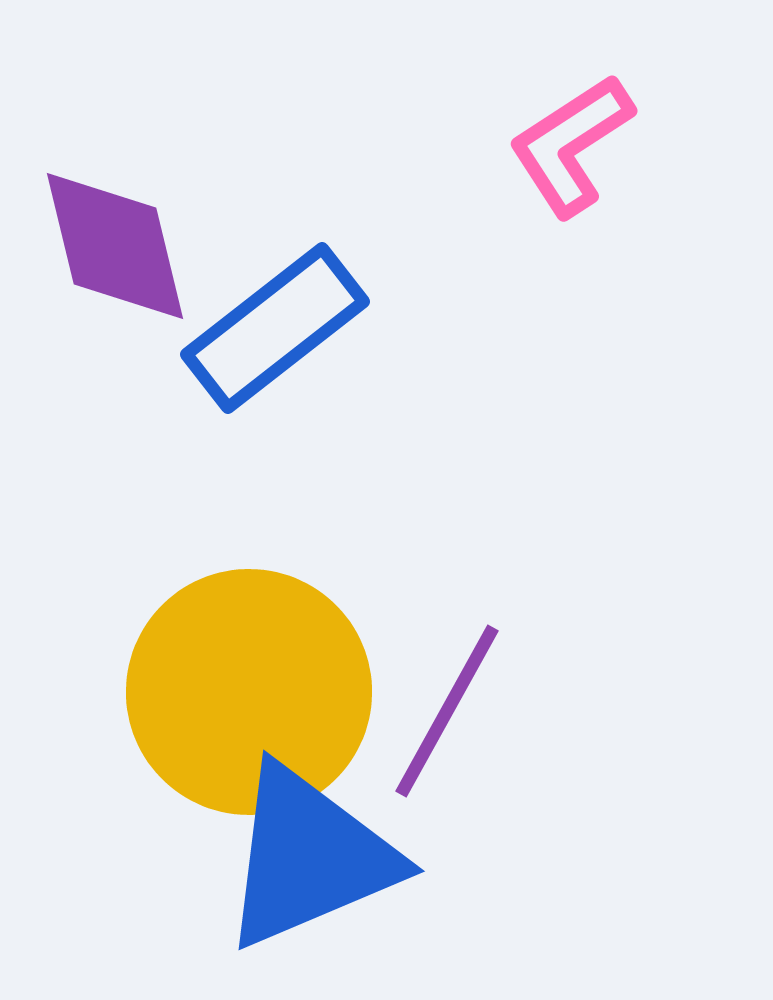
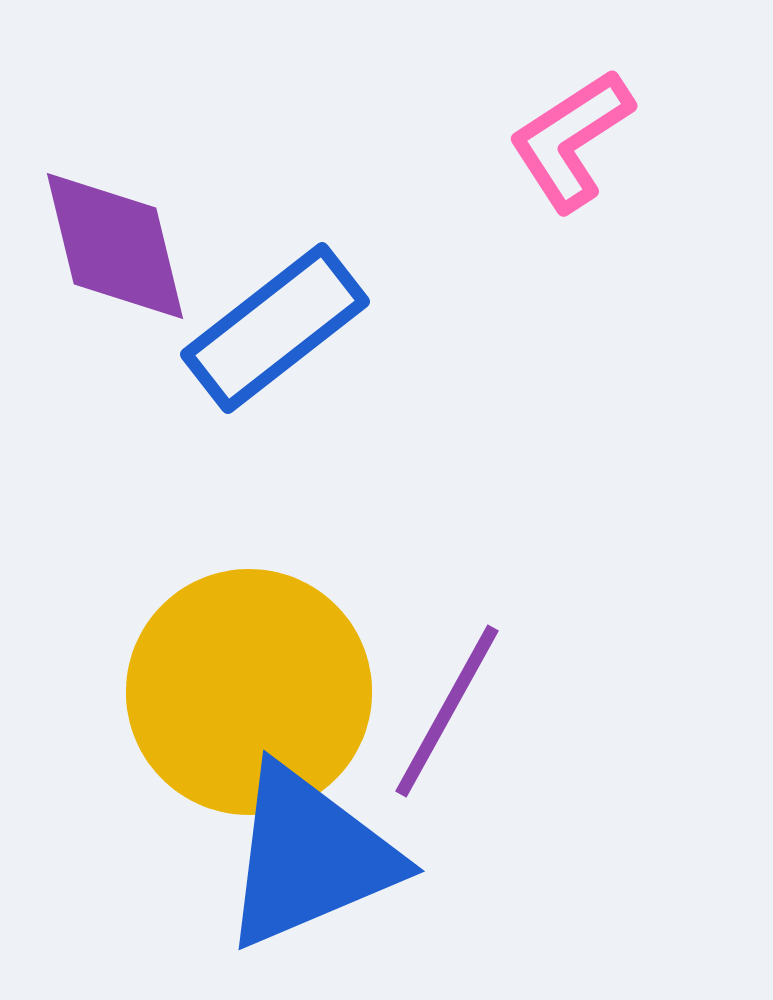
pink L-shape: moved 5 px up
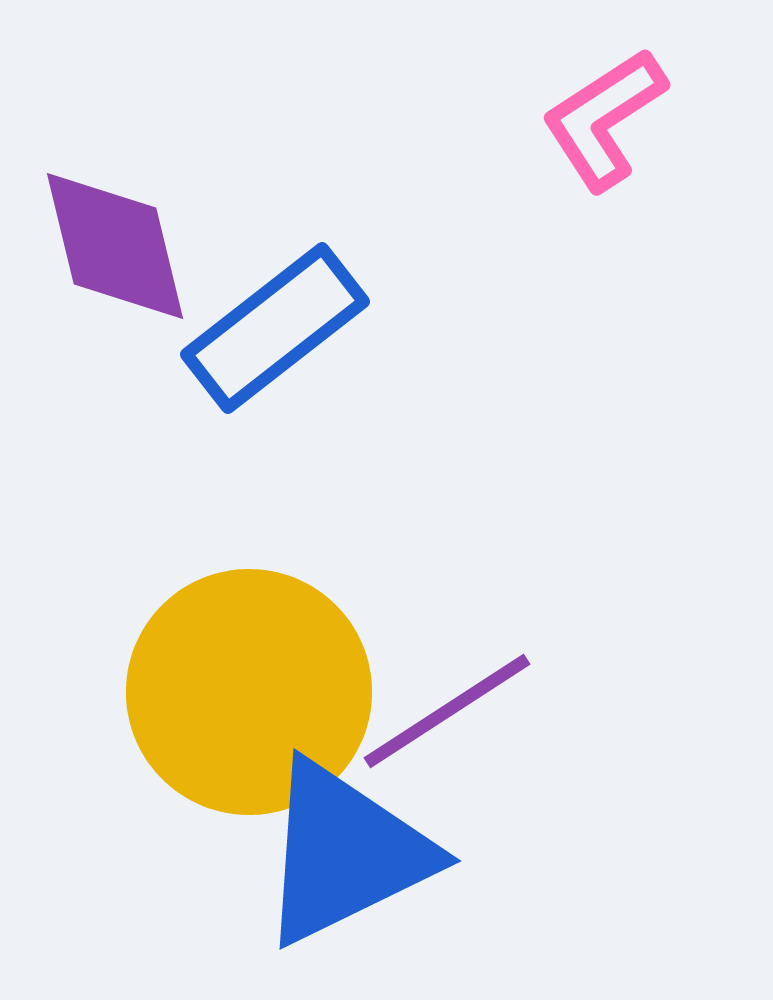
pink L-shape: moved 33 px right, 21 px up
purple line: rotated 28 degrees clockwise
blue triangle: moved 36 px right, 4 px up; rotated 3 degrees counterclockwise
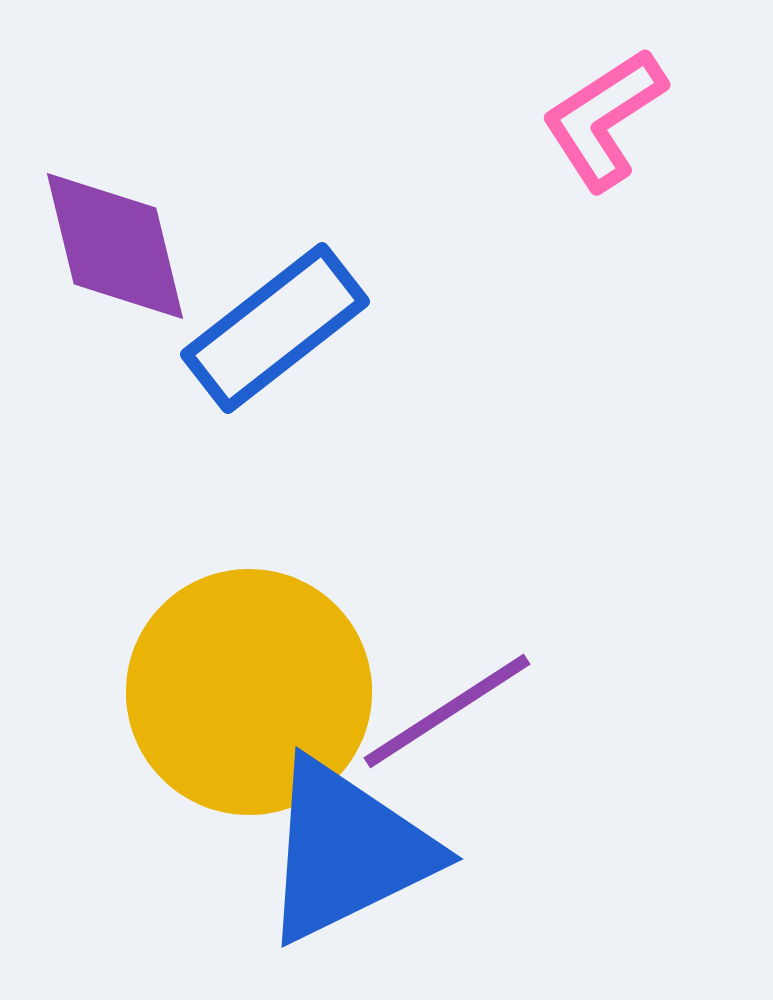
blue triangle: moved 2 px right, 2 px up
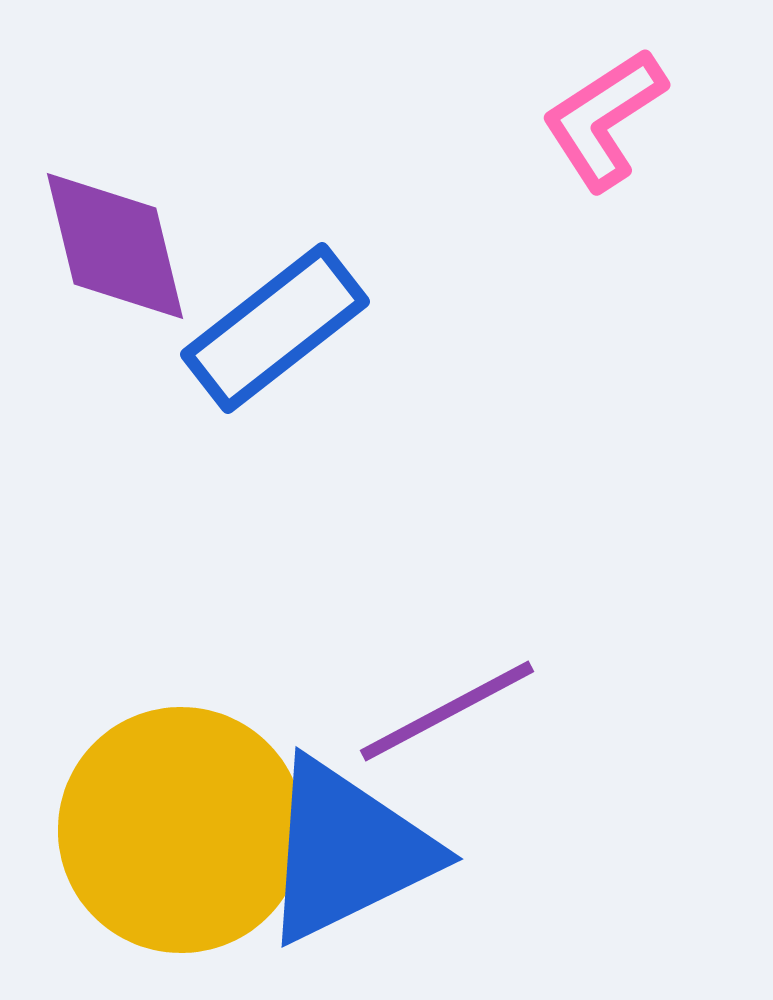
yellow circle: moved 68 px left, 138 px down
purple line: rotated 5 degrees clockwise
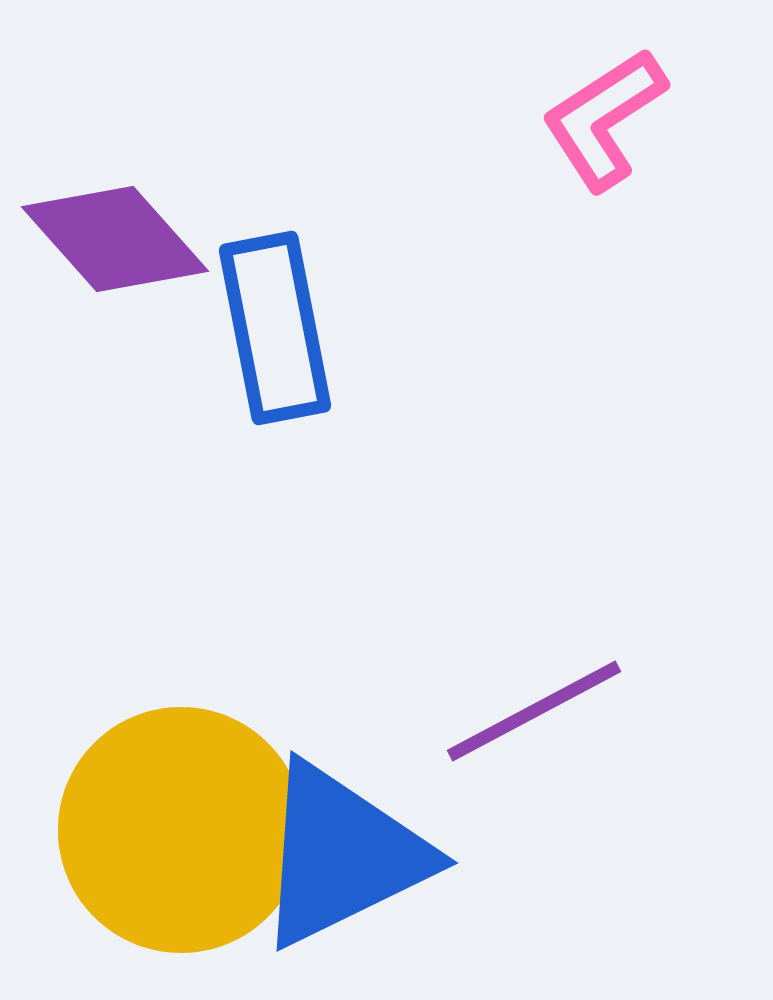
purple diamond: moved 7 px up; rotated 28 degrees counterclockwise
blue rectangle: rotated 63 degrees counterclockwise
purple line: moved 87 px right
blue triangle: moved 5 px left, 4 px down
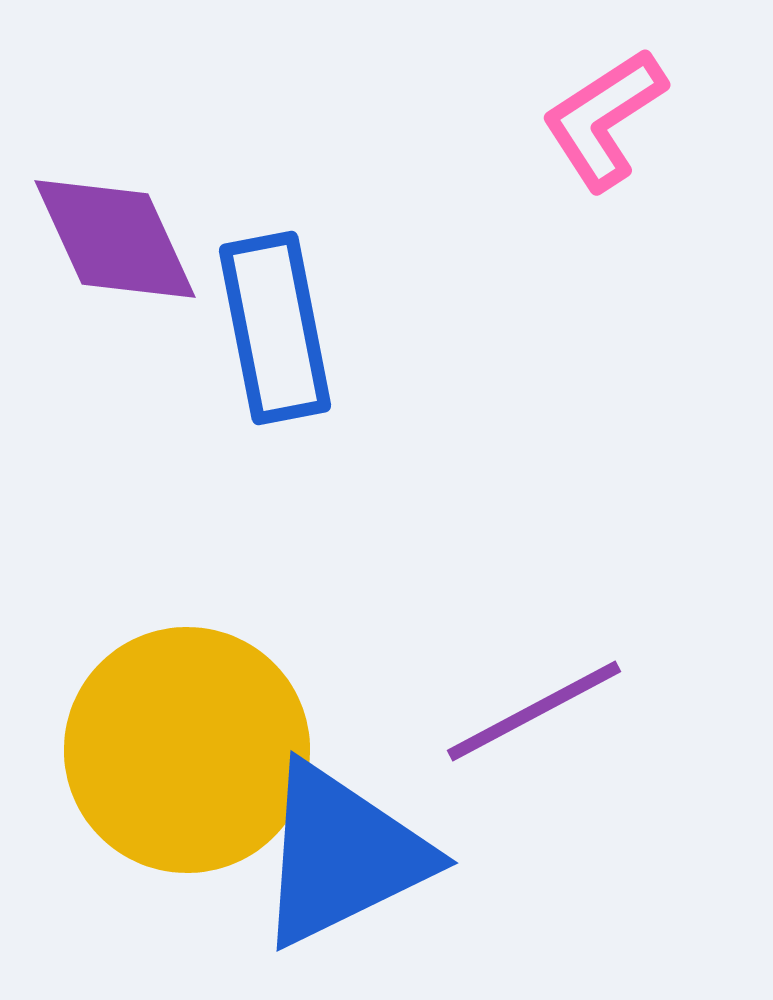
purple diamond: rotated 17 degrees clockwise
yellow circle: moved 6 px right, 80 px up
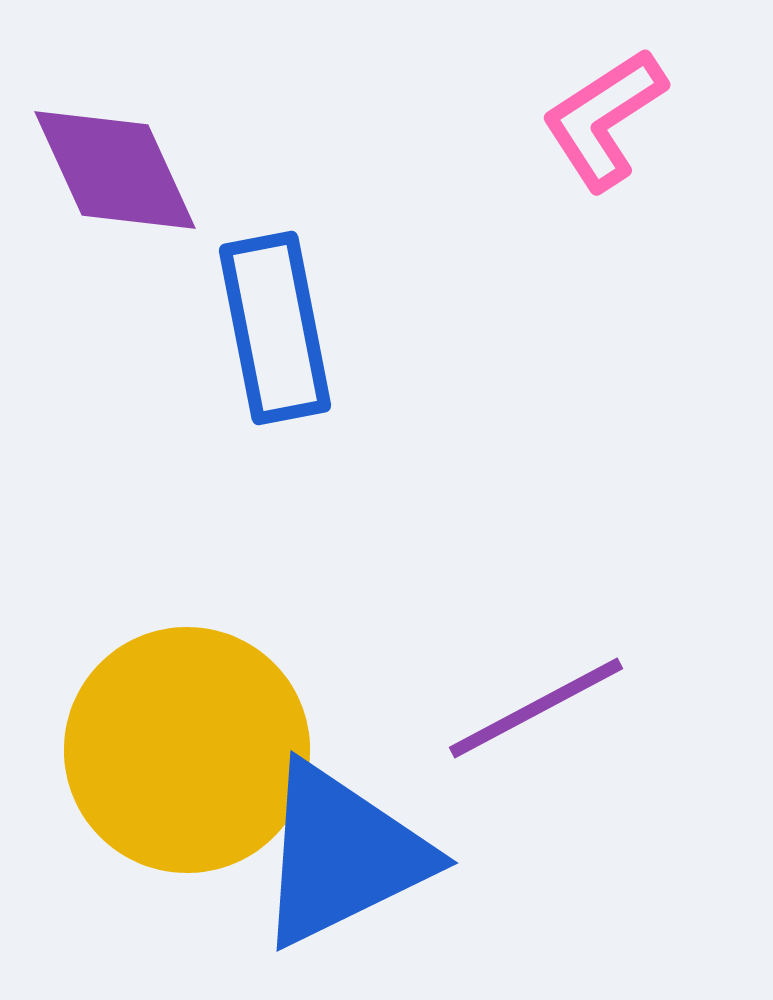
purple diamond: moved 69 px up
purple line: moved 2 px right, 3 px up
